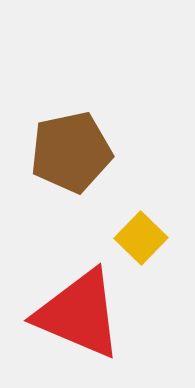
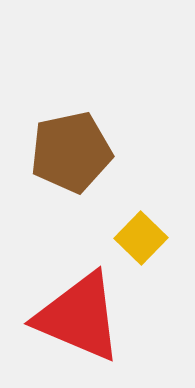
red triangle: moved 3 px down
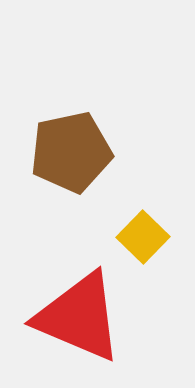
yellow square: moved 2 px right, 1 px up
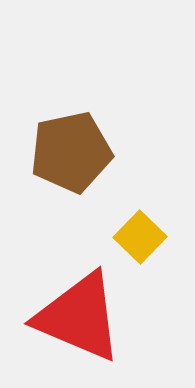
yellow square: moved 3 px left
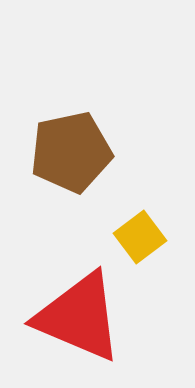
yellow square: rotated 9 degrees clockwise
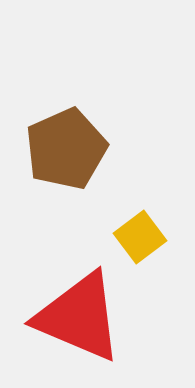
brown pentagon: moved 5 px left, 3 px up; rotated 12 degrees counterclockwise
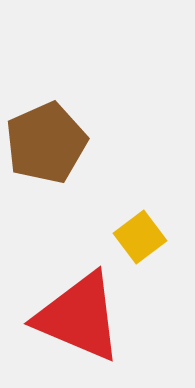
brown pentagon: moved 20 px left, 6 px up
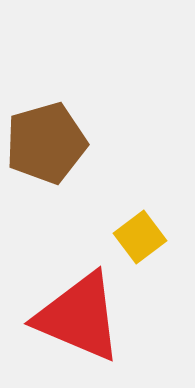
brown pentagon: rotated 8 degrees clockwise
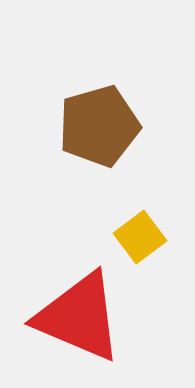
brown pentagon: moved 53 px right, 17 px up
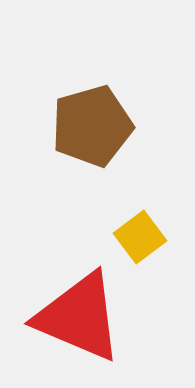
brown pentagon: moved 7 px left
